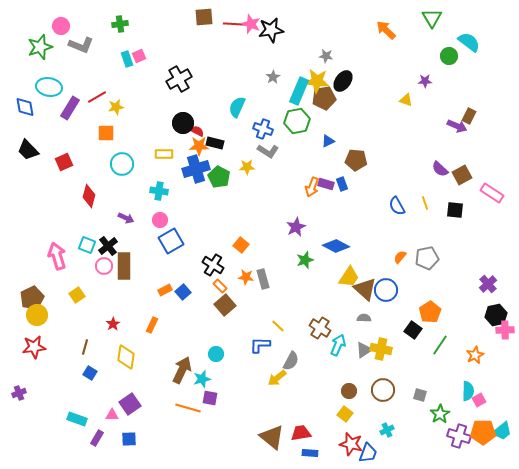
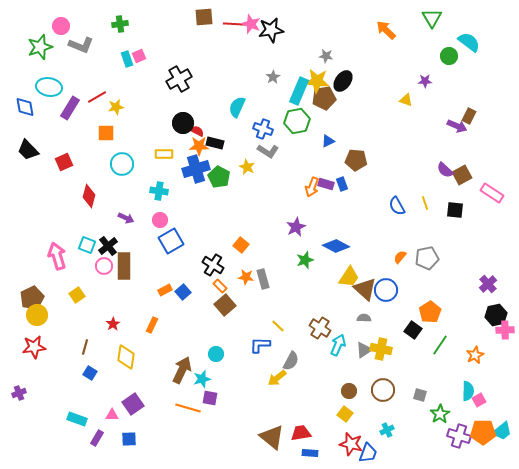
yellow star at (247, 167): rotated 28 degrees clockwise
purple semicircle at (440, 169): moved 5 px right, 1 px down
purple square at (130, 404): moved 3 px right
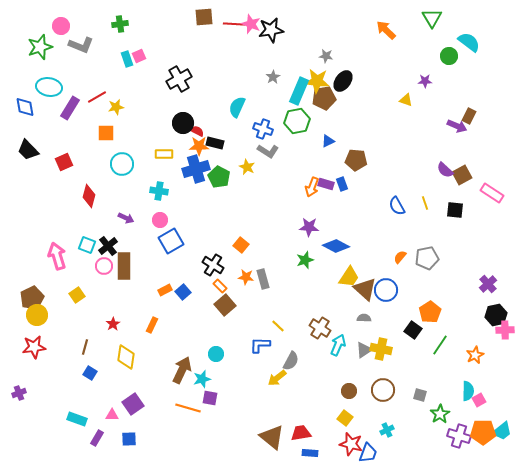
purple star at (296, 227): moved 13 px right; rotated 30 degrees clockwise
yellow square at (345, 414): moved 4 px down
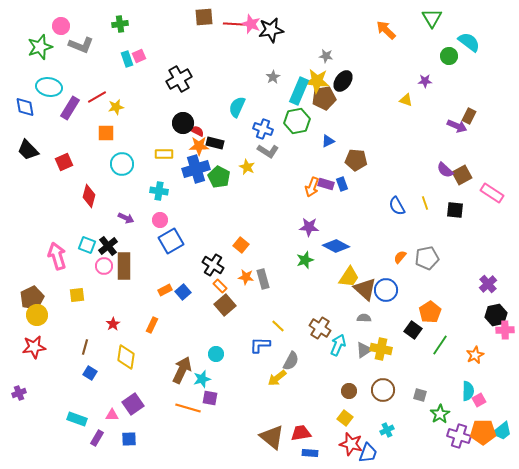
yellow square at (77, 295): rotated 28 degrees clockwise
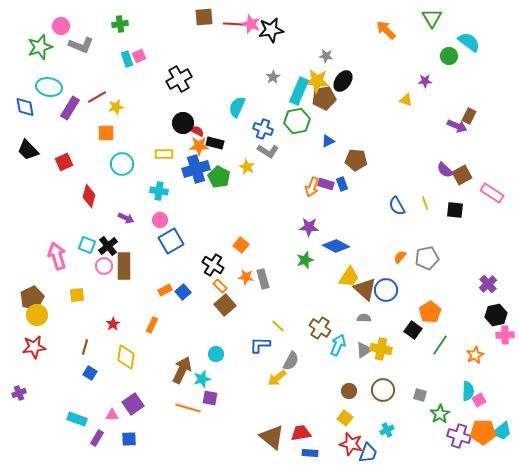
pink cross at (505, 330): moved 5 px down
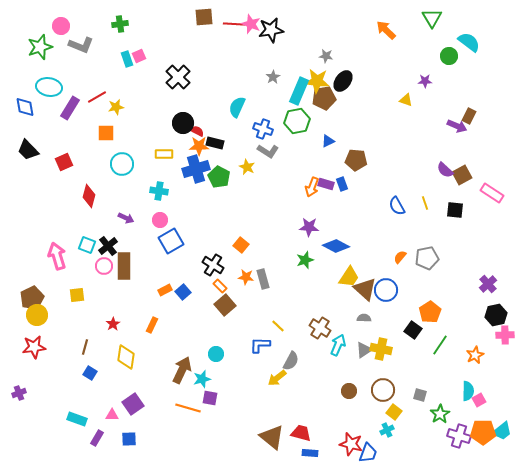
black cross at (179, 79): moved 1 px left, 2 px up; rotated 15 degrees counterclockwise
yellow square at (345, 418): moved 49 px right, 6 px up
red trapezoid at (301, 433): rotated 25 degrees clockwise
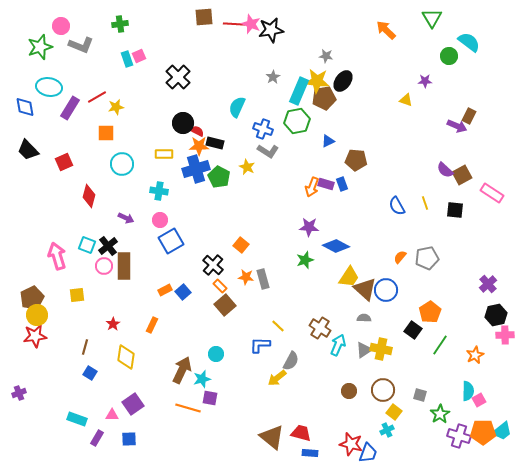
black cross at (213, 265): rotated 10 degrees clockwise
red star at (34, 347): moved 1 px right, 11 px up
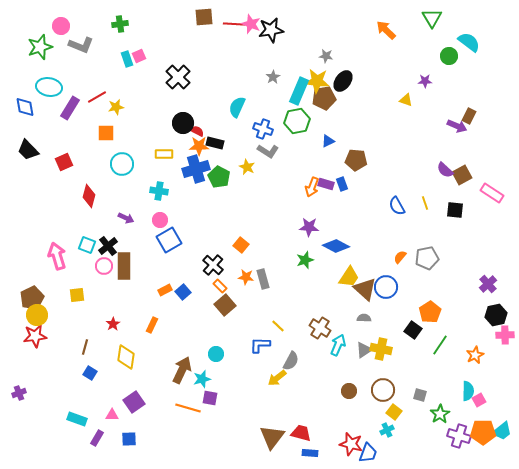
blue square at (171, 241): moved 2 px left, 1 px up
blue circle at (386, 290): moved 3 px up
purple square at (133, 404): moved 1 px right, 2 px up
brown triangle at (272, 437): rotated 28 degrees clockwise
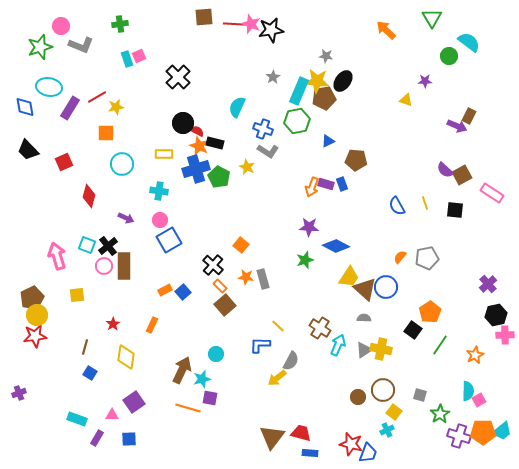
orange star at (199, 146): rotated 24 degrees clockwise
brown circle at (349, 391): moved 9 px right, 6 px down
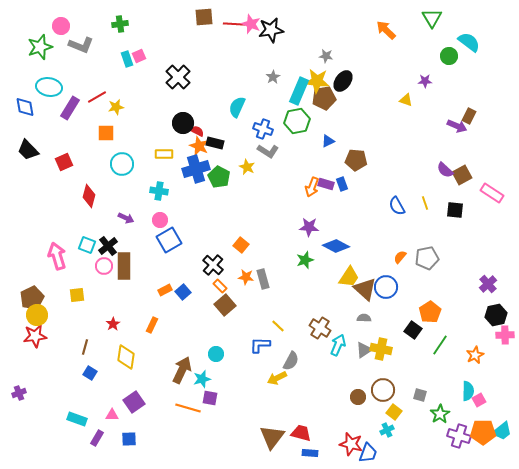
yellow arrow at (277, 378): rotated 12 degrees clockwise
